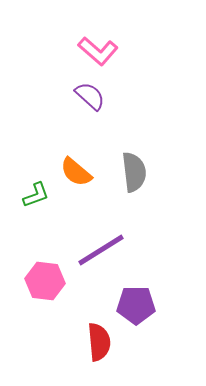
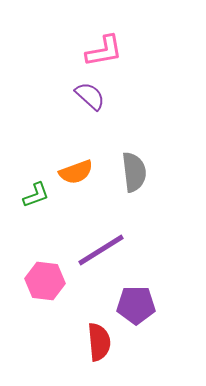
pink L-shape: moved 6 px right; rotated 51 degrees counterclockwise
orange semicircle: rotated 60 degrees counterclockwise
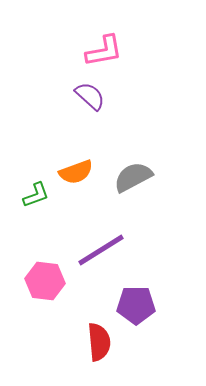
gray semicircle: moved 1 px left, 5 px down; rotated 111 degrees counterclockwise
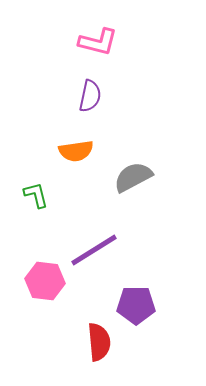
pink L-shape: moved 6 px left, 9 px up; rotated 24 degrees clockwise
purple semicircle: rotated 60 degrees clockwise
orange semicircle: moved 21 px up; rotated 12 degrees clockwise
green L-shape: rotated 84 degrees counterclockwise
purple line: moved 7 px left
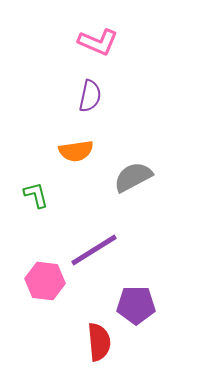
pink L-shape: rotated 9 degrees clockwise
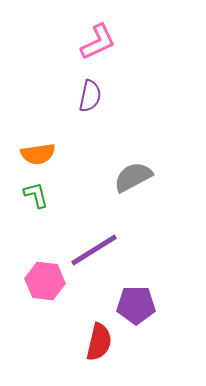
pink L-shape: rotated 48 degrees counterclockwise
orange semicircle: moved 38 px left, 3 px down
red semicircle: rotated 18 degrees clockwise
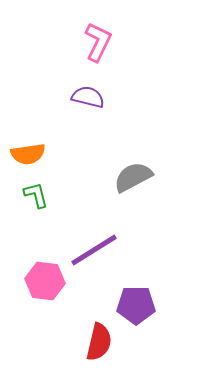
pink L-shape: rotated 39 degrees counterclockwise
purple semicircle: moved 2 px left, 1 px down; rotated 88 degrees counterclockwise
orange semicircle: moved 10 px left
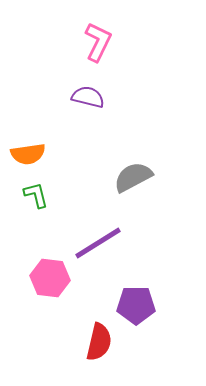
purple line: moved 4 px right, 7 px up
pink hexagon: moved 5 px right, 3 px up
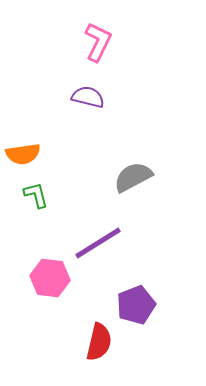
orange semicircle: moved 5 px left
purple pentagon: rotated 21 degrees counterclockwise
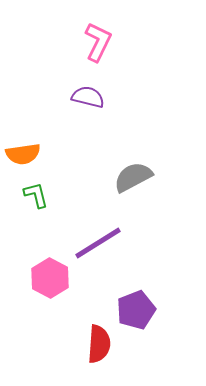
pink hexagon: rotated 21 degrees clockwise
purple pentagon: moved 5 px down
red semicircle: moved 2 px down; rotated 9 degrees counterclockwise
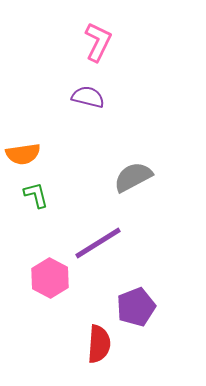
purple pentagon: moved 3 px up
